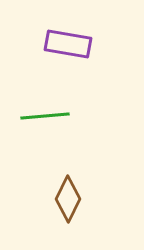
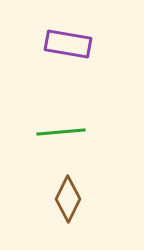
green line: moved 16 px right, 16 px down
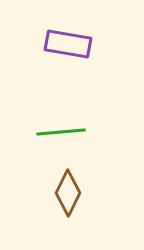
brown diamond: moved 6 px up
